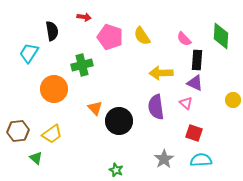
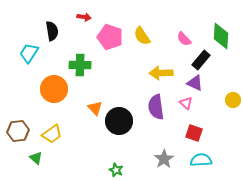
black rectangle: moved 4 px right; rotated 36 degrees clockwise
green cross: moved 2 px left; rotated 15 degrees clockwise
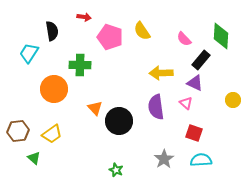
yellow semicircle: moved 5 px up
green triangle: moved 2 px left
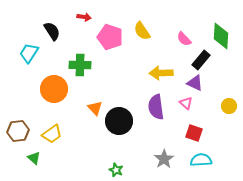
black semicircle: rotated 24 degrees counterclockwise
yellow circle: moved 4 px left, 6 px down
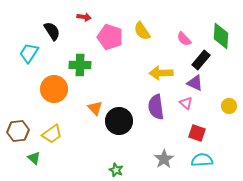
red square: moved 3 px right
cyan semicircle: moved 1 px right
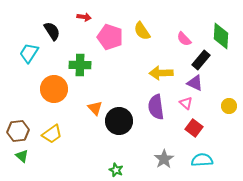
red square: moved 3 px left, 5 px up; rotated 18 degrees clockwise
green triangle: moved 12 px left, 2 px up
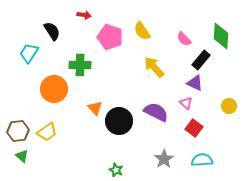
red arrow: moved 2 px up
yellow arrow: moved 7 px left, 6 px up; rotated 50 degrees clockwise
purple semicircle: moved 5 px down; rotated 125 degrees clockwise
yellow trapezoid: moved 5 px left, 2 px up
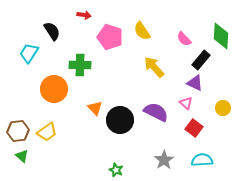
yellow circle: moved 6 px left, 2 px down
black circle: moved 1 px right, 1 px up
gray star: moved 1 px down
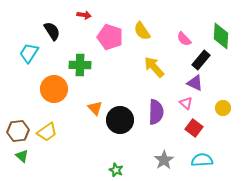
purple semicircle: rotated 65 degrees clockwise
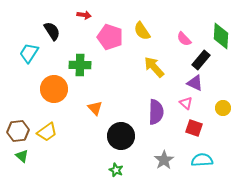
black circle: moved 1 px right, 16 px down
red square: rotated 18 degrees counterclockwise
